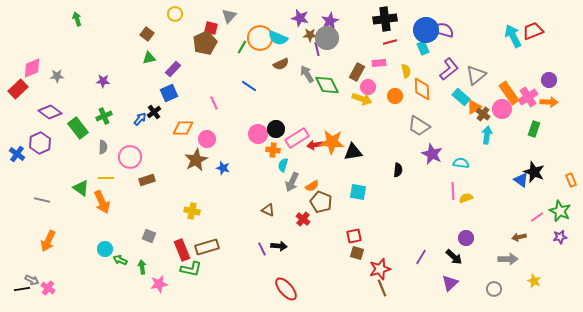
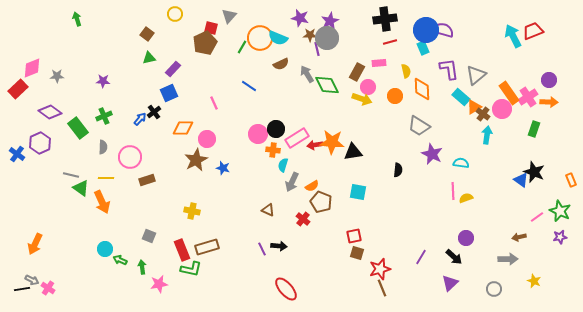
purple L-shape at (449, 69): rotated 60 degrees counterclockwise
gray line at (42, 200): moved 29 px right, 25 px up
orange arrow at (48, 241): moved 13 px left, 3 px down
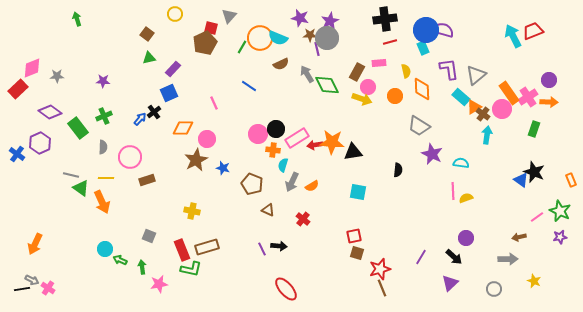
brown pentagon at (321, 202): moved 69 px left, 18 px up
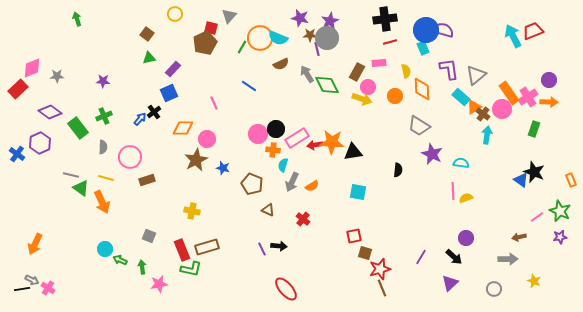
yellow line at (106, 178): rotated 14 degrees clockwise
brown square at (357, 253): moved 8 px right
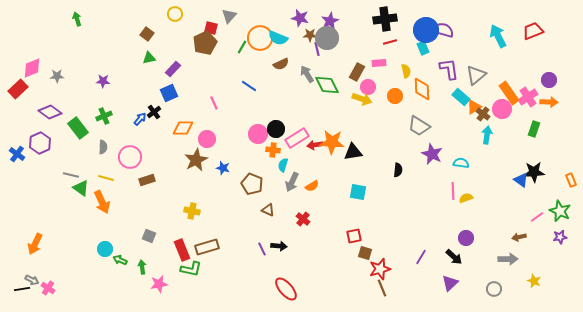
cyan arrow at (513, 36): moved 15 px left
black star at (534, 172): rotated 25 degrees counterclockwise
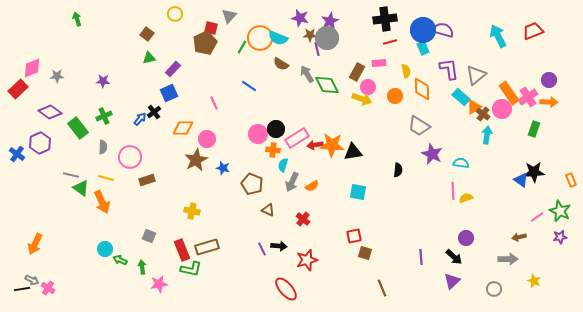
blue circle at (426, 30): moved 3 px left
brown semicircle at (281, 64): rotated 56 degrees clockwise
orange star at (332, 142): moved 3 px down
purple line at (421, 257): rotated 35 degrees counterclockwise
red star at (380, 269): moved 73 px left, 9 px up
purple triangle at (450, 283): moved 2 px right, 2 px up
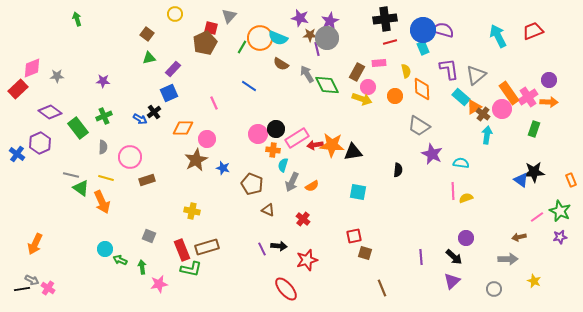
blue arrow at (140, 119): rotated 80 degrees clockwise
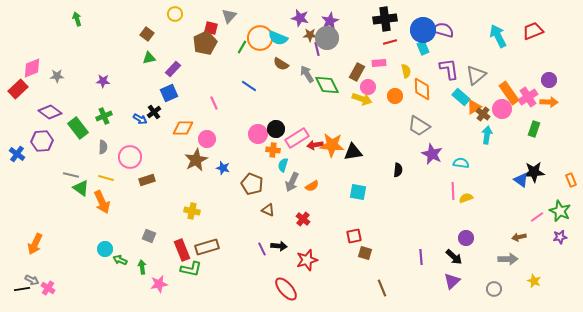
purple hexagon at (40, 143): moved 2 px right, 2 px up; rotated 20 degrees clockwise
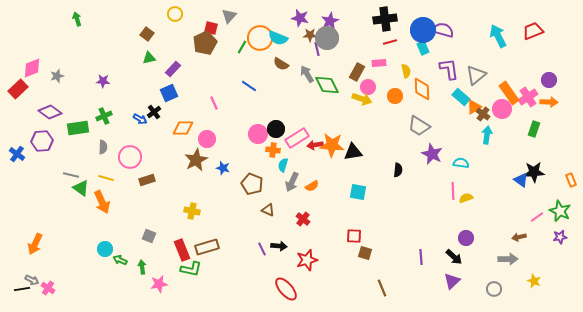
gray star at (57, 76): rotated 16 degrees counterclockwise
green rectangle at (78, 128): rotated 60 degrees counterclockwise
red square at (354, 236): rotated 14 degrees clockwise
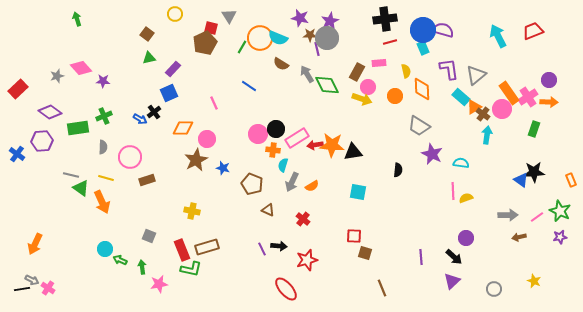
gray triangle at (229, 16): rotated 14 degrees counterclockwise
pink diamond at (32, 68): moved 49 px right; rotated 70 degrees clockwise
gray arrow at (508, 259): moved 44 px up
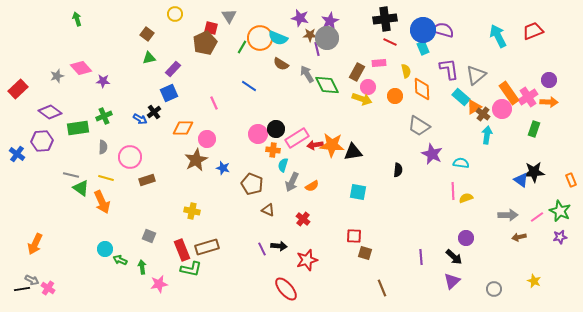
red line at (390, 42): rotated 40 degrees clockwise
